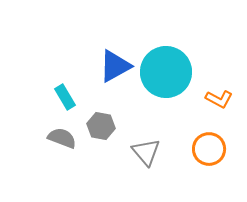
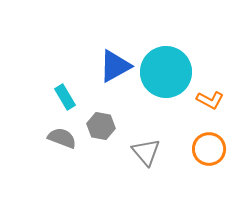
orange L-shape: moved 9 px left, 1 px down
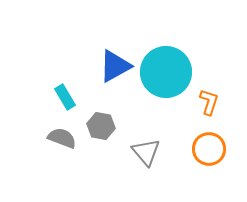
orange L-shape: moved 1 px left, 2 px down; rotated 100 degrees counterclockwise
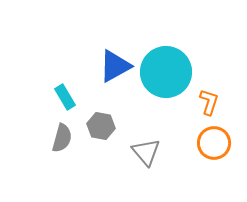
gray semicircle: rotated 84 degrees clockwise
orange circle: moved 5 px right, 6 px up
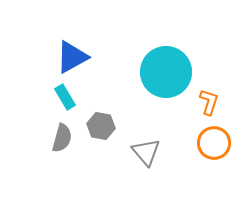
blue triangle: moved 43 px left, 9 px up
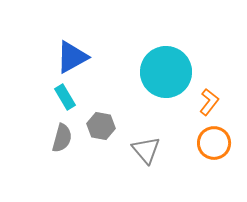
orange L-shape: rotated 20 degrees clockwise
gray triangle: moved 2 px up
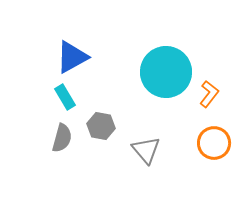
orange L-shape: moved 8 px up
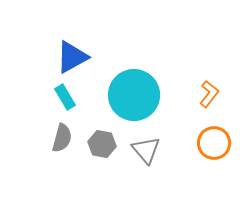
cyan circle: moved 32 px left, 23 px down
gray hexagon: moved 1 px right, 18 px down
